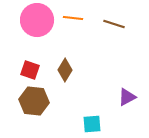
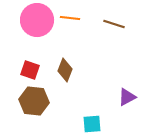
orange line: moved 3 px left
brown diamond: rotated 10 degrees counterclockwise
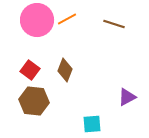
orange line: moved 3 px left, 1 px down; rotated 36 degrees counterclockwise
red square: rotated 18 degrees clockwise
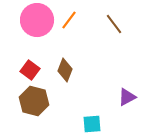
orange line: moved 2 px right, 1 px down; rotated 24 degrees counterclockwise
brown line: rotated 35 degrees clockwise
brown hexagon: rotated 8 degrees clockwise
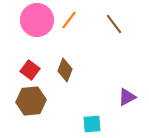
brown hexagon: moved 3 px left; rotated 20 degrees counterclockwise
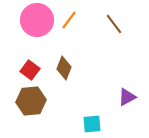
brown diamond: moved 1 px left, 2 px up
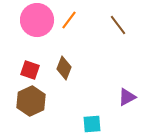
brown line: moved 4 px right, 1 px down
red square: rotated 18 degrees counterclockwise
brown hexagon: rotated 20 degrees counterclockwise
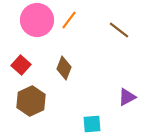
brown line: moved 1 px right, 5 px down; rotated 15 degrees counterclockwise
red square: moved 9 px left, 5 px up; rotated 24 degrees clockwise
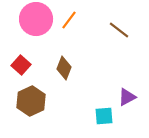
pink circle: moved 1 px left, 1 px up
cyan square: moved 12 px right, 8 px up
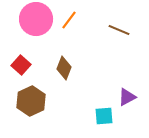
brown line: rotated 15 degrees counterclockwise
